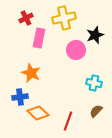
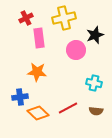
pink rectangle: rotated 18 degrees counterclockwise
orange star: moved 6 px right, 1 px up; rotated 18 degrees counterclockwise
brown semicircle: rotated 128 degrees counterclockwise
red line: moved 13 px up; rotated 42 degrees clockwise
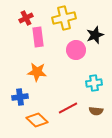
pink rectangle: moved 1 px left, 1 px up
cyan cross: rotated 21 degrees counterclockwise
orange diamond: moved 1 px left, 7 px down
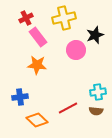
pink rectangle: rotated 30 degrees counterclockwise
orange star: moved 7 px up
cyan cross: moved 4 px right, 9 px down
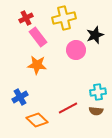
blue cross: rotated 21 degrees counterclockwise
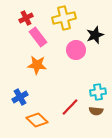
red line: moved 2 px right, 1 px up; rotated 18 degrees counterclockwise
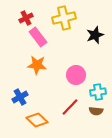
pink circle: moved 25 px down
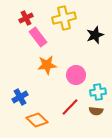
orange star: moved 10 px right; rotated 12 degrees counterclockwise
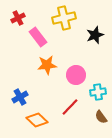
red cross: moved 8 px left
brown semicircle: moved 5 px right, 6 px down; rotated 48 degrees clockwise
